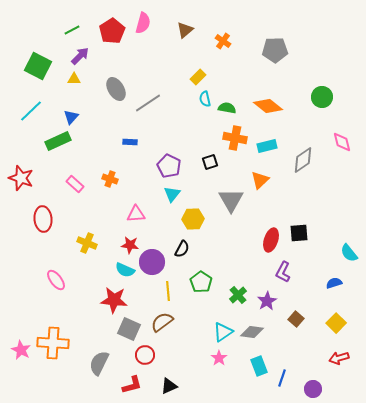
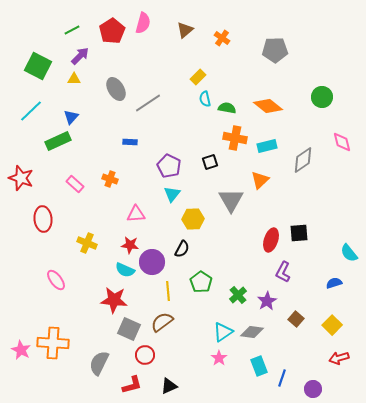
orange cross at (223, 41): moved 1 px left, 3 px up
yellow square at (336, 323): moved 4 px left, 2 px down
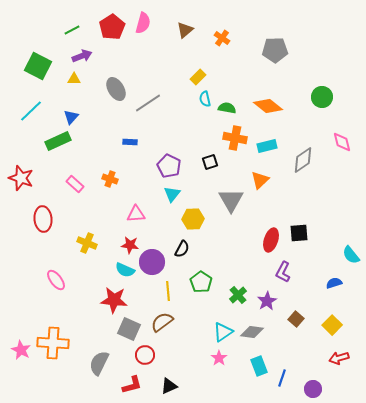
red pentagon at (112, 31): moved 4 px up
purple arrow at (80, 56): moved 2 px right; rotated 24 degrees clockwise
cyan semicircle at (349, 253): moved 2 px right, 2 px down
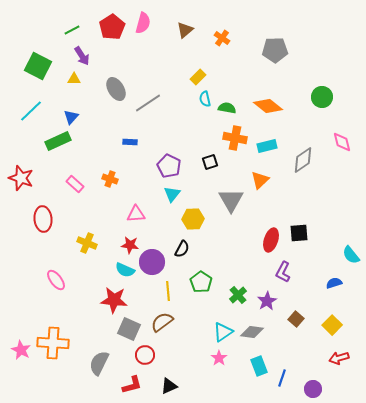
purple arrow at (82, 56): rotated 78 degrees clockwise
